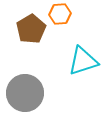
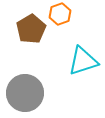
orange hexagon: rotated 15 degrees counterclockwise
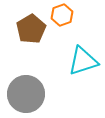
orange hexagon: moved 2 px right, 1 px down
gray circle: moved 1 px right, 1 px down
